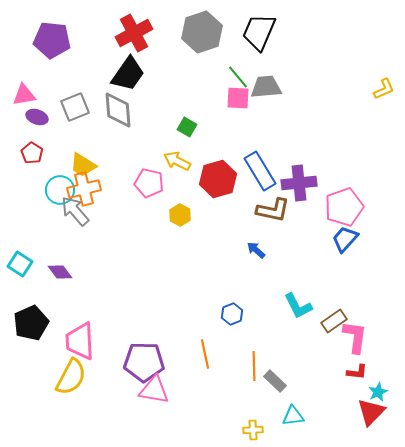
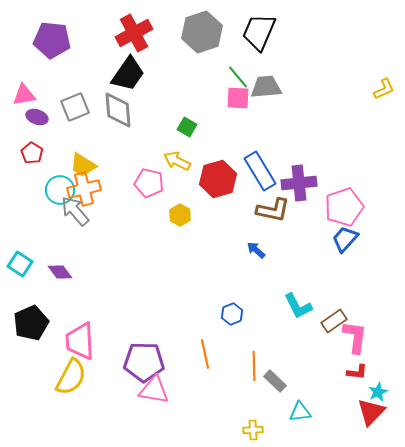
cyan triangle at (293, 416): moved 7 px right, 4 px up
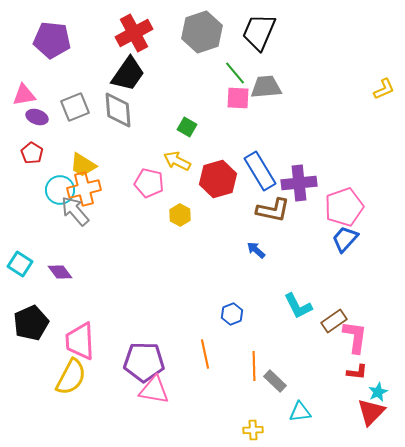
green line at (238, 77): moved 3 px left, 4 px up
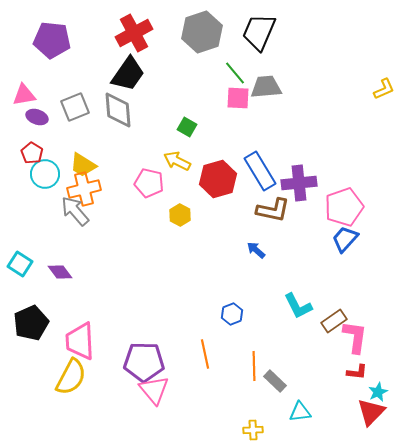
cyan circle at (60, 190): moved 15 px left, 16 px up
pink triangle at (154, 390): rotated 40 degrees clockwise
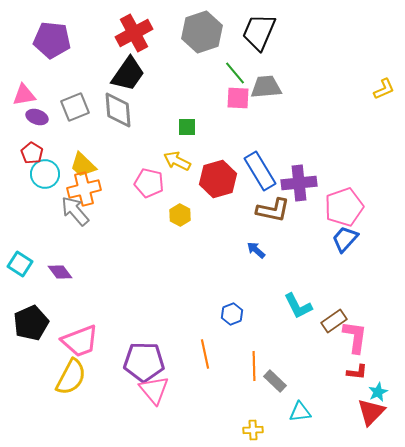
green square at (187, 127): rotated 30 degrees counterclockwise
yellow trapezoid at (83, 165): rotated 12 degrees clockwise
pink trapezoid at (80, 341): rotated 108 degrees counterclockwise
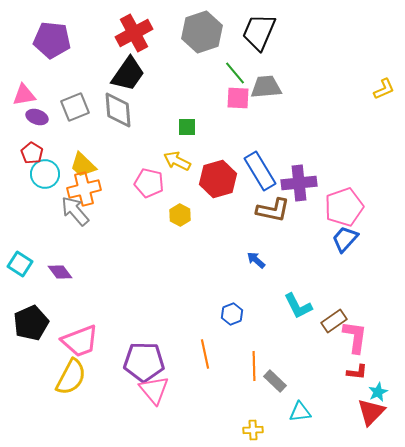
blue arrow at (256, 250): moved 10 px down
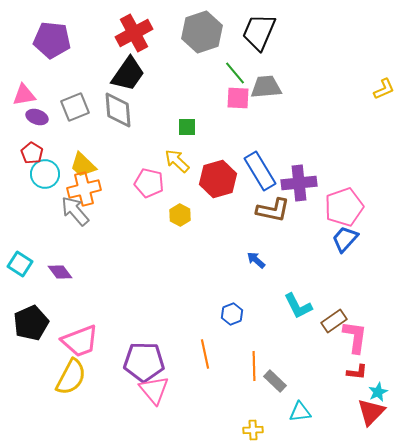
yellow arrow at (177, 161): rotated 16 degrees clockwise
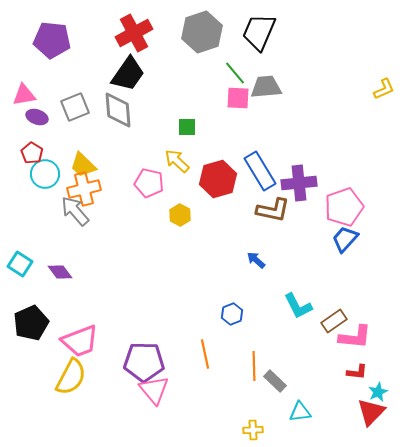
pink L-shape at (355, 337): rotated 88 degrees clockwise
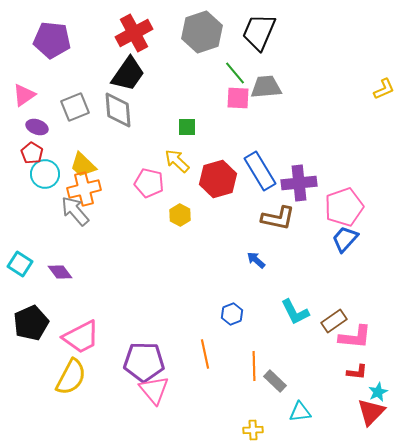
pink triangle at (24, 95): rotated 25 degrees counterclockwise
purple ellipse at (37, 117): moved 10 px down
brown L-shape at (273, 210): moved 5 px right, 8 px down
cyan L-shape at (298, 306): moved 3 px left, 6 px down
pink trapezoid at (80, 341): moved 1 px right, 4 px up; rotated 6 degrees counterclockwise
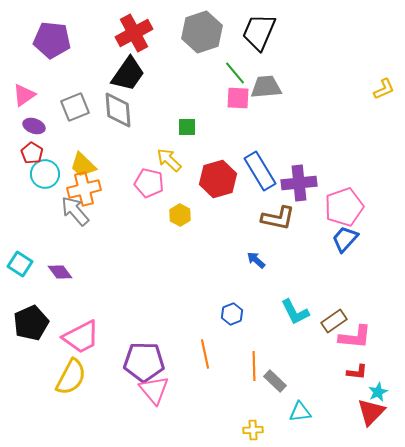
purple ellipse at (37, 127): moved 3 px left, 1 px up
yellow arrow at (177, 161): moved 8 px left, 1 px up
